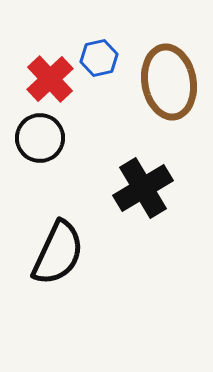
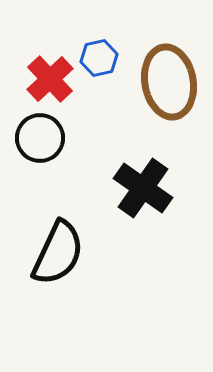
black cross: rotated 24 degrees counterclockwise
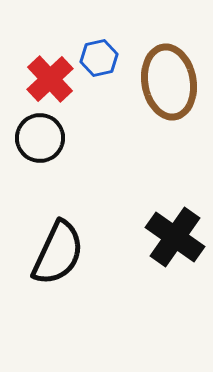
black cross: moved 32 px right, 49 px down
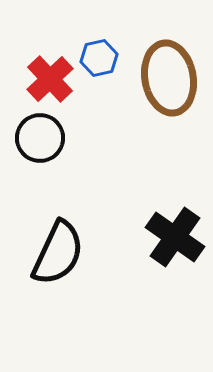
brown ellipse: moved 4 px up
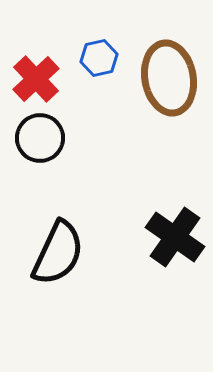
red cross: moved 14 px left
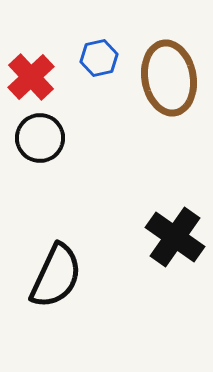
red cross: moved 5 px left, 2 px up
black semicircle: moved 2 px left, 23 px down
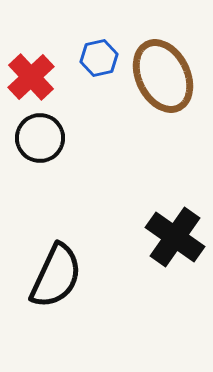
brown ellipse: moved 6 px left, 2 px up; rotated 16 degrees counterclockwise
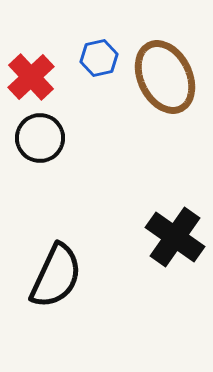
brown ellipse: moved 2 px right, 1 px down
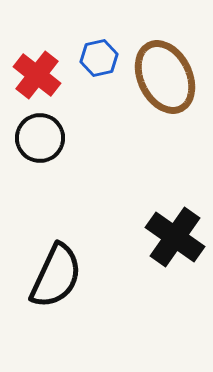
red cross: moved 6 px right, 2 px up; rotated 9 degrees counterclockwise
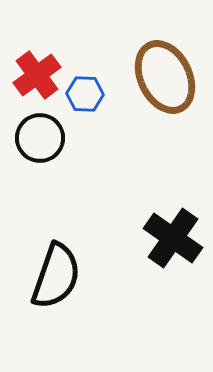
blue hexagon: moved 14 px left, 36 px down; rotated 15 degrees clockwise
red cross: rotated 15 degrees clockwise
black cross: moved 2 px left, 1 px down
black semicircle: rotated 6 degrees counterclockwise
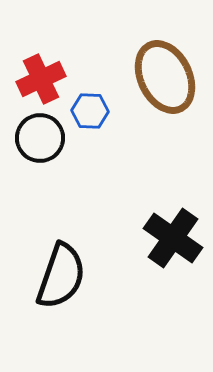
red cross: moved 4 px right, 4 px down; rotated 12 degrees clockwise
blue hexagon: moved 5 px right, 17 px down
black semicircle: moved 5 px right
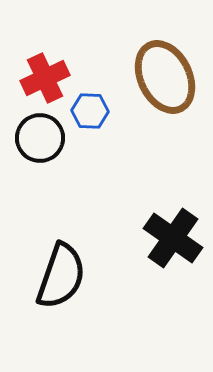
red cross: moved 4 px right, 1 px up
